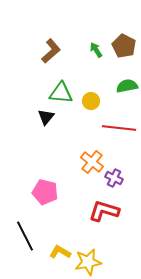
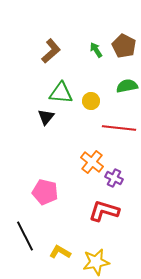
yellow star: moved 8 px right
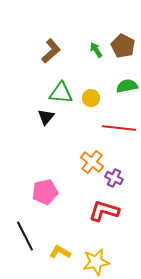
brown pentagon: moved 1 px left
yellow circle: moved 3 px up
pink pentagon: rotated 25 degrees counterclockwise
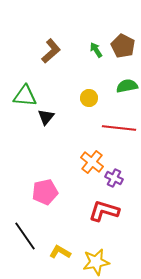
green triangle: moved 36 px left, 3 px down
yellow circle: moved 2 px left
black line: rotated 8 degrees counterclockwise
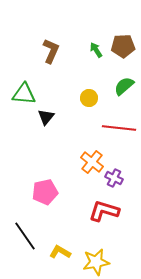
brown pentagon: rotated 30 degrees counterclockwise
brown L-shape: rotated 25 degrees counterclockwise
green semicircle: moved 3 px left; rotated 30 degrees counterclockwise
green triangle: moved 1 px left, 2 px up
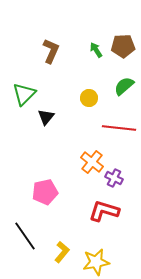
green triangle: rotated 50 degrees counterclockwise
yellow L-shape: moved 2 px right; rotated 100 degrees clockwise
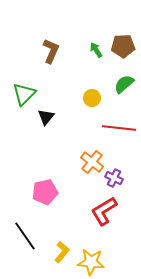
green semicircle: moved 2 px up
yellow circle: moved 3 px right
red L-shape: rotated 48 degrees counterclockwise
yellow star: moved 5 px left; rotated 16 degrees clockwise
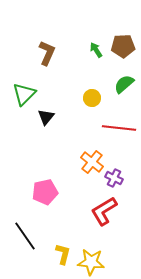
brown L-shape: moved 4 px left, 2 px down
yellow L-shape: moved 1 px right, 2 px down; rotated 25 degrees counterclockwise
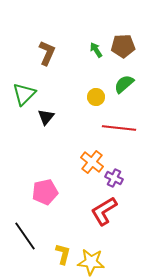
yellow circle: moved 4 px right, 1 px up
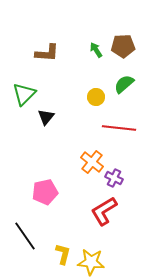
brown L-shape: rotated 70 degrees clockwise
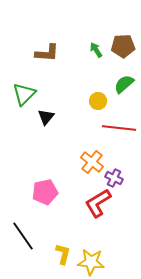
yellow circle: moved 2 px right, 4 px down
red L-shape: moved 6 px left, 8 px up
black line: moved 2 px left
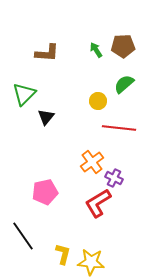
orange cross: rotated 15 degrees clockwise
